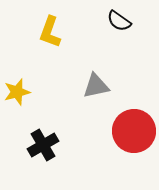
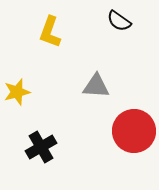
gray triangle: rotated 16 degrees clockwise
black cross: moved 2 px left, 2 px down
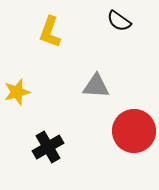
black cross: moved 7 px right
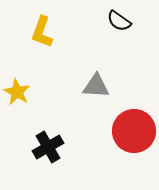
yellow L-shape: moved 8 px left
yellow star: rotated 28 degrees counterclockwise
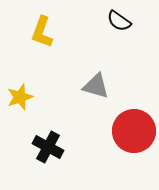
gray triangle: rotated 12 degrees clockwise
yellow star: moved 3 px right, 5 px down; rotated 24 degrees clockwise
black cross: rotated 32 degrees counterclockwise
